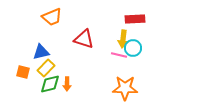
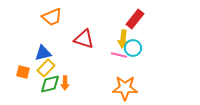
red rectangle: rotated 48 degrees counterclockwise
blue triangle: moved 2 px right, 1 px down
orange arrow: moved 2 px left, 1 px up
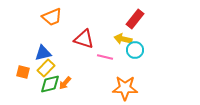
yellow arrow: rotated 96 degrees clockwise
cyan circle: moved 2 px right, 2 px down
pink line: moved 14 px left, 2 px down
orange arrow: rotated 40 degrees clockwise
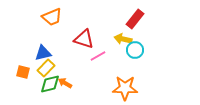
pink line: moved 7 px left, 1 px up; rotated 42 degrees counterclockwise
orange arrow: rotated 80 degrees clockwise
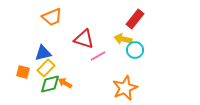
orange star: rotated 25 degrees counterclockwise
